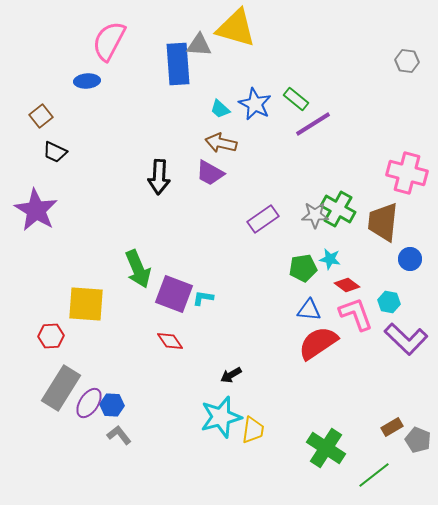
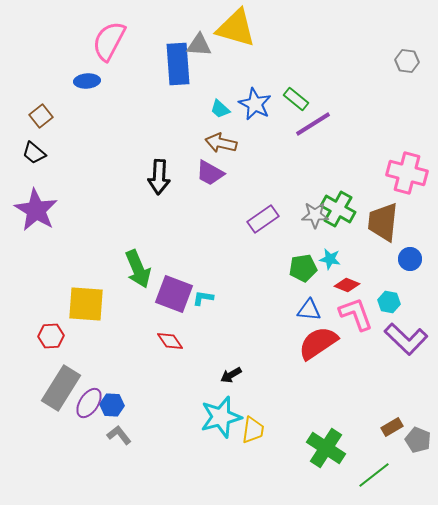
black trapezoid at (55, 152): moved 21 px left, 1 px down; rotated 15 degrees clockwise
red diamond at (347, 285): rotated 15 degrees counterclockwise
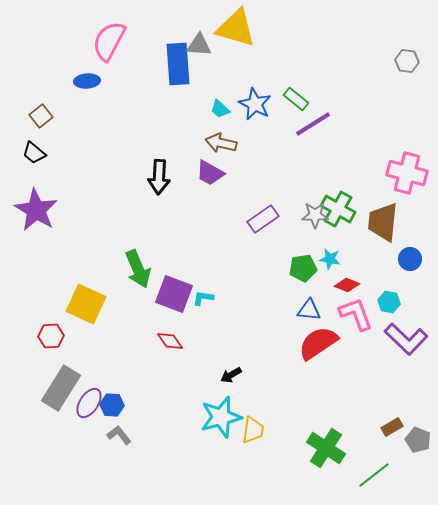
yellow square at (86, 304): rotated 21 degrees clockwise
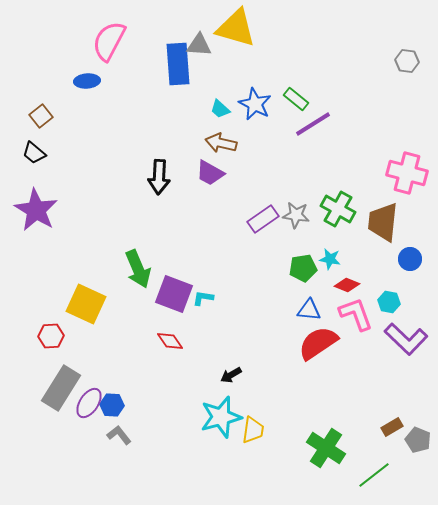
gray star at (315, 215): moved 19 px left; rotated 8 degrees clockwise
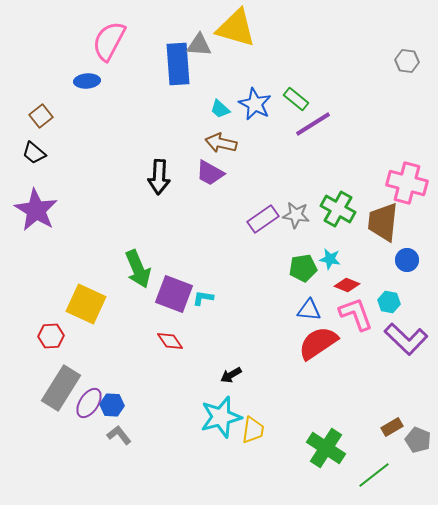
pink cross at (407, 173): moved 10 px down
blue circle at (410, 259): moved 3 px left, 1 px down
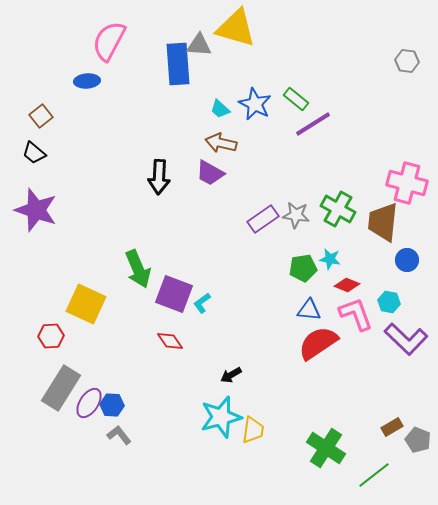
purple star at (36, 210): rotated 12 degrees counterclockwise
cyan L-shape at (203, 298): moved 1 px left, 5 px down; rotated 45 degrees counterclockwise
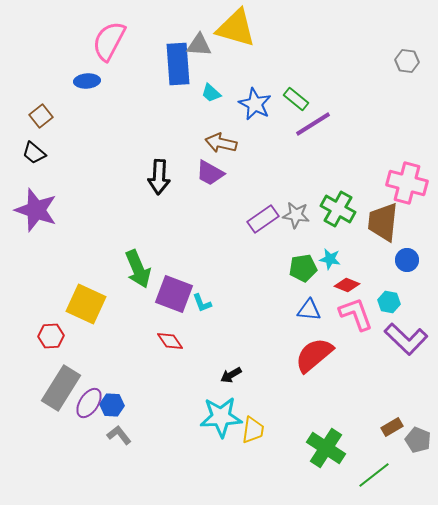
cyan trapezoid at (220, 109): moved 9 px left, 16 px up
cyan L-shape at (202, 303): rotated 75 degrees counterclockwise
red semicircle at (318, 343): moved 4 px left, 12 px down; rotated 6 degrees counterclockwise
cyan star at (221, 417): rotated 12 degrees clockwise
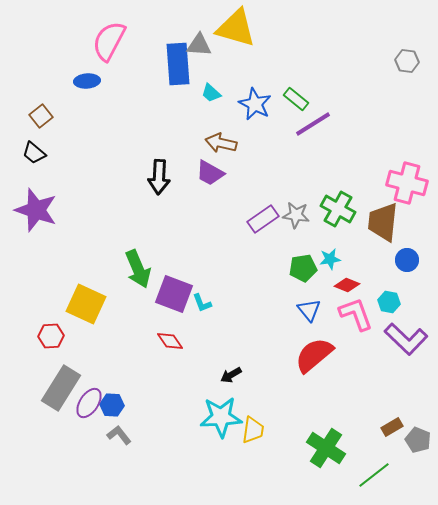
cyan star at (330, 259): rotated 20 degrees counterclockwise
blue triangle at (309, 310): rotated 45 degrees clockwise
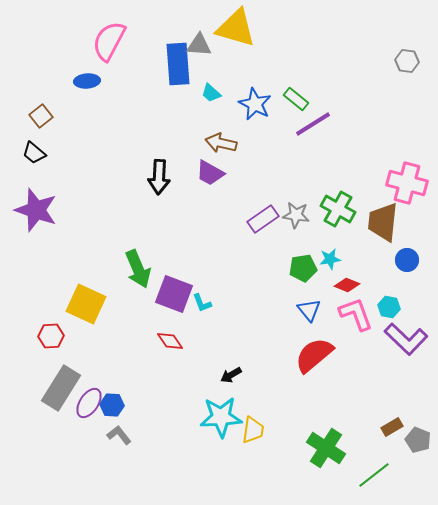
cyan hexagon at (389, 302): moved 5 px down
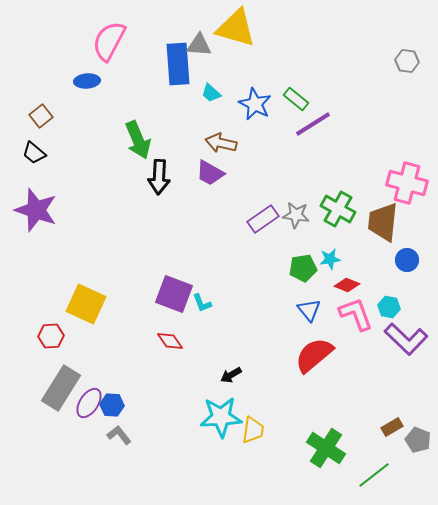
green arrow at (138, 269): moved 129 px up
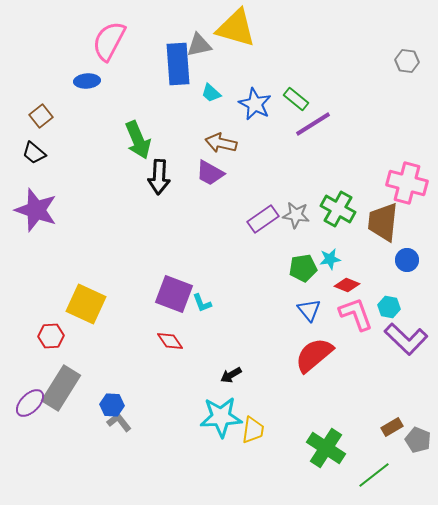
gray triangle at (199, 45): rotated 16 degrees counterclockwise
purple ellipse at (89, 403): moved 59 px left; rotated 12 degrees clockwise
gray L-shape at (119, 435): moved 13 px up
